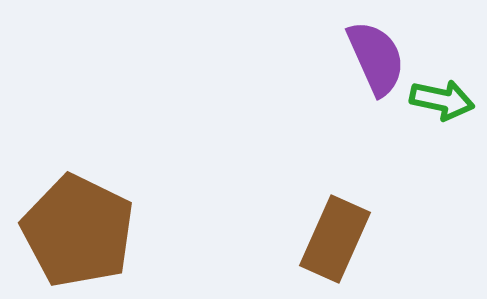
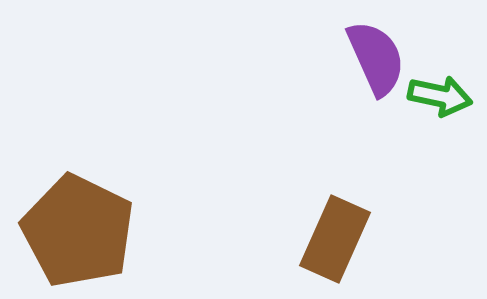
green arrow: moved 2 px left, 4 px up
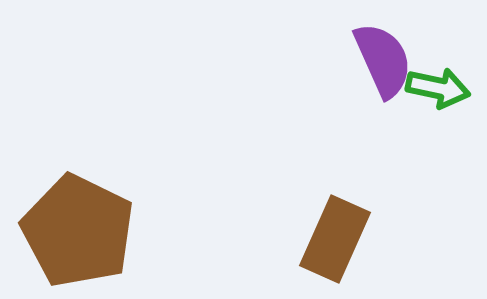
purple semicircle: moved 7 px right, 2 px down
green arrow: moved 2 px left, 8 px up
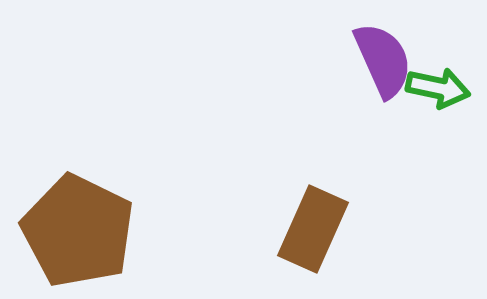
brown rectangle: moved 22 px left, 10 px up
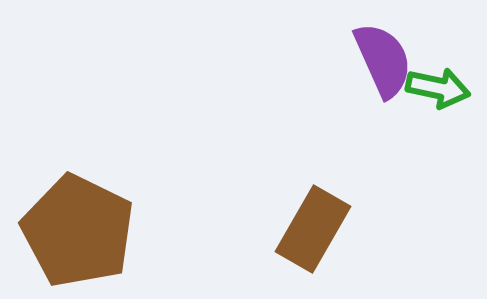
brown rectangle: rotated 6 degrees clockwise
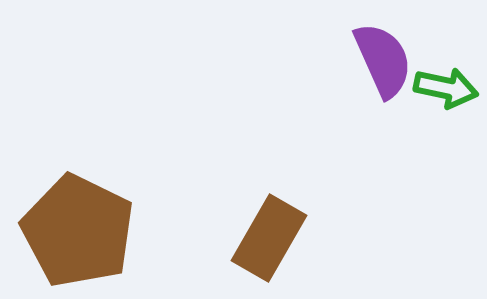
green arrow: moved 8 px right
brown rectangle: moved 44 px left, 9 px down
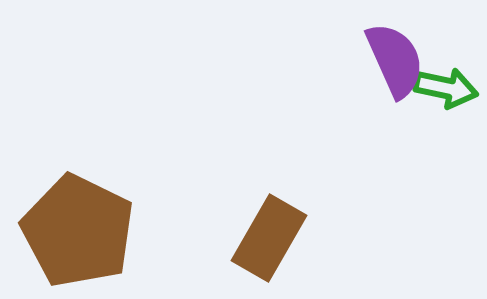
purple semicircle: moved 12 px right
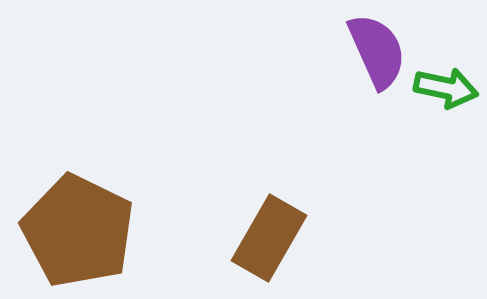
purple semicircle: moved 18 px left, 9 px up
